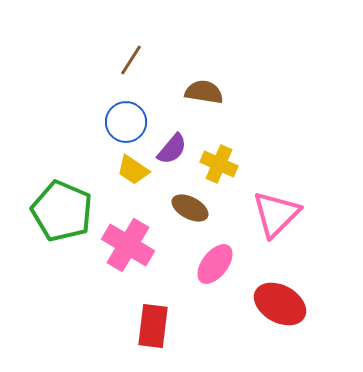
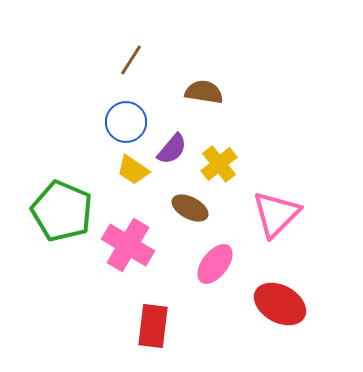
yellow cross: rotated 27 degrees clockwise
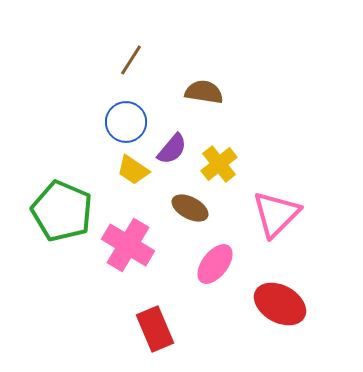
red rectangle: moved 2 px right, 3 px down; rotated 30 degrees counterclockwise
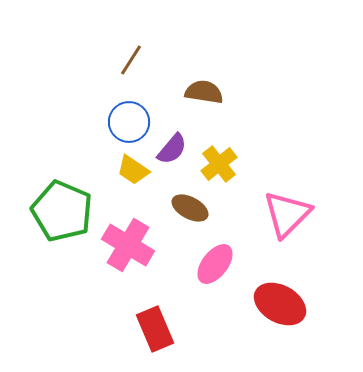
blue circle: moved 3 px right
pink triangle: moved 11 px right
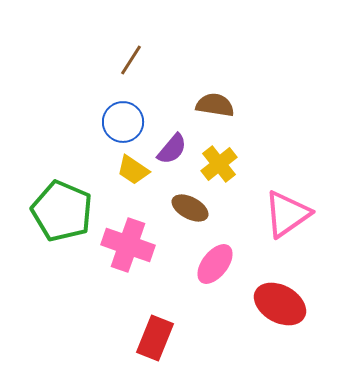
brown semicircle: moved 11 px right, 13 px down
blue circle: moved 6 px left
pink triangle: rotated 10 degrees clockwise
pink cross: rotated 12 degrees counterclockwise
red rectangle: moved 9 px down; rotated 45 degrees clockwise
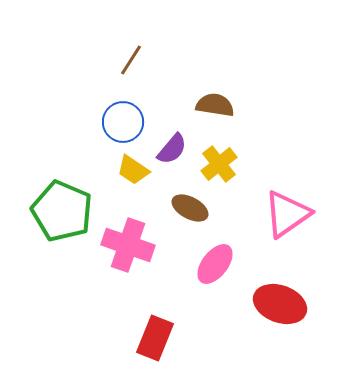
red ellipse: rotated 9 degrees counterclockwise
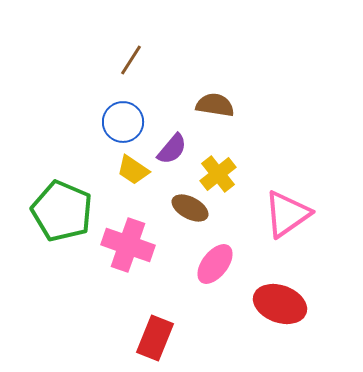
yellow cross: moved 1 px left, 10 px down
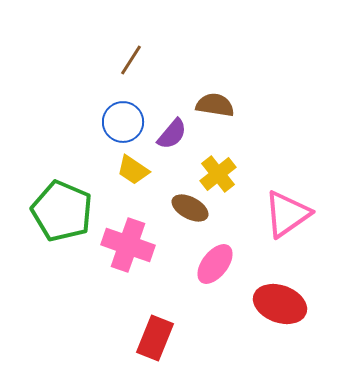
purple semicircle: moved 15 px up
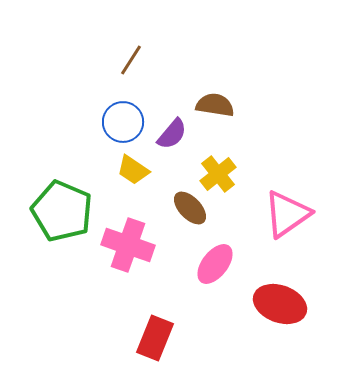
brown ellipse: rotated 18 degrees clockwise
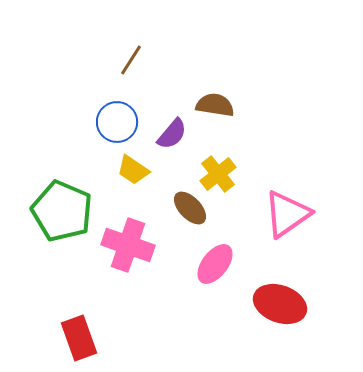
blue circle: moved 6 px left
red rectangle: moved 76 px left; rotated 42 degrees counterclockwise
